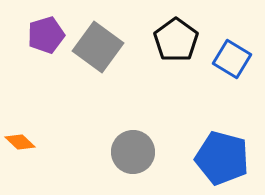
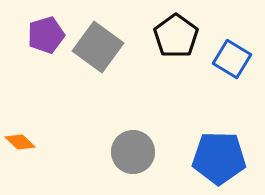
black pentagon: moved 4 px up
blue pentagon: moved 3 px left; rotated 14 degrees counterclockwise
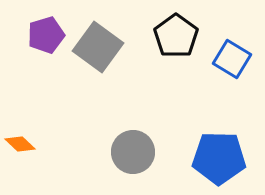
orange diamond: moved 2 px down
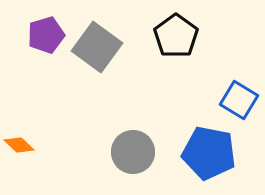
gray square: moved 1 px left
blue square: moved 7 px right, 41 px down
orange diamond: moved 1 px left, 1 px down
blue pentagon: moved 10 px left, 5 px up; rotated 10 degrees clockwise
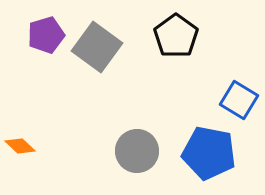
orange diamond: moved 1 px right, 1 px down
gray circle: moved 4 px right, 1 px up
